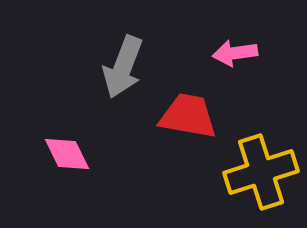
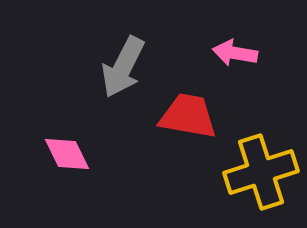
pink arrow: rotated 18 degrees clockwise
gray arrow: rotated 6 degrees clockwise
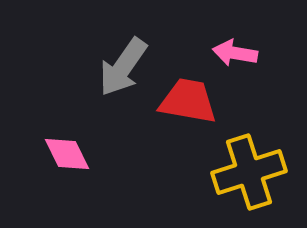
gray arrow: rotated 8 degrees clockwise
red trapezoid: moved 15 px up
yellow cross: moved 12 px left
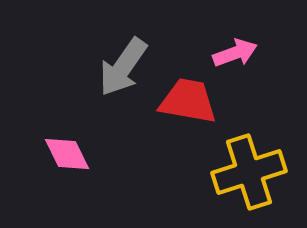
pink arrow: rotated 150 degrees clockwise
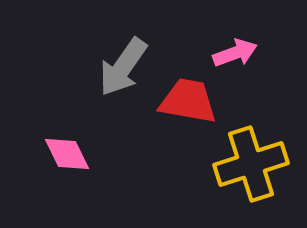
yellow cross: moved 2 px right, 8 px up
